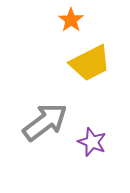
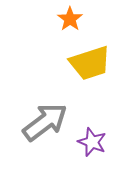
orange star: moved 1 px left, 1 px up
yellow trapezoid: rotated 9 degrees clockwise
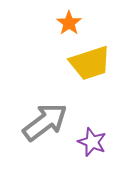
orange star: moved 1 px left, 4 px down
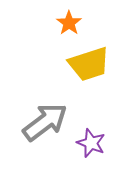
yellow trapezoid: moved 1 px left, 1 px down
purple star: moved 1 px left, 1 px down
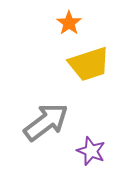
gray arrow: moved 1 px right
purple star: moved 8 px down
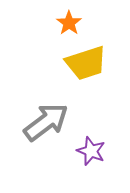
yellow trapezoid: moved 3 px left, 1 px up
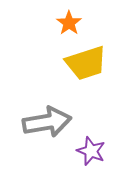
gray arrow: moved 1 px right; rotated 27 degrees clockwise
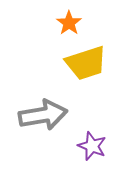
gray arrow: moved 4 px left, 7 px up
purple star: moved 1 px right, 5 px up
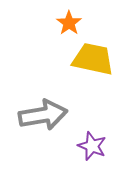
yellow trapezoid: moved 7 px right, 4 px up; rotated 150 degrees counterclockwise
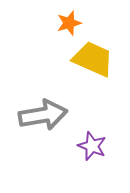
orange star: rotated 20 degrees clockwise
yellow trapezoid: rotated 12 degrees clockwise
